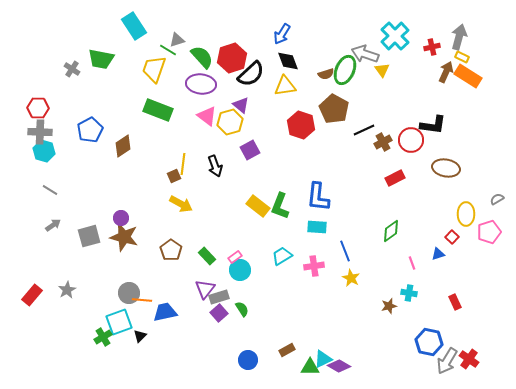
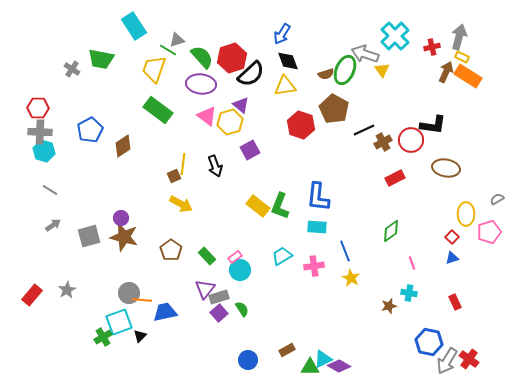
green rectangle at (158, 110): rotated 16 degrees clockwise
blue triangle at (438, 254): moved 14 px right, 4 px down
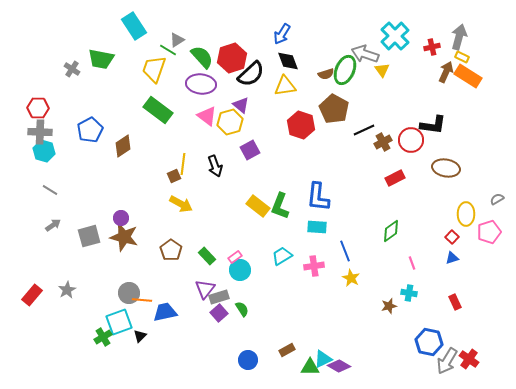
gray triangle at (177, 40): rotated 14 degrees counterclockwise
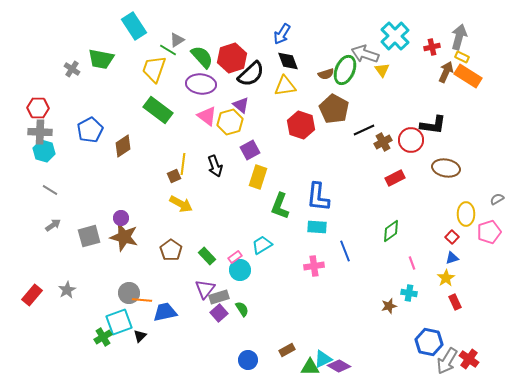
yellow rectangle at (258, 206): moved 29 px up; rotated 70 degrees clockwise
cyan trapezoid at (282, 256): moved 20 px left, 11 px up
yellow star at (351, 278): moved 95 px right; rotated 12 degrees clockwise
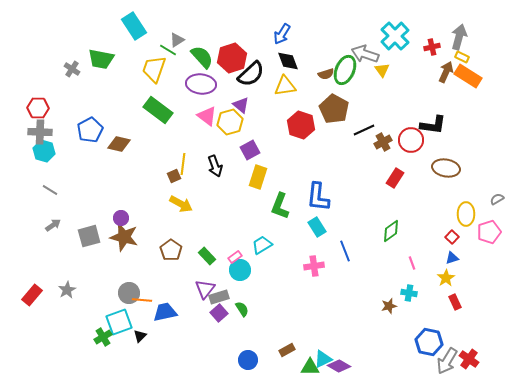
brown diamond at (123, 146): moved 4 px left, 2 px up; rotated 45 degrees clockwise
red rectangle at (395, 178): rotated 30 degrees counterclockwise
cyan rectangle at (317, 227): rotated 54 degrees clockwise
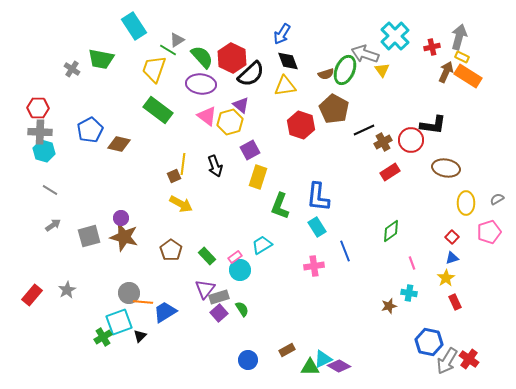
red hexagon at (232, 58): rotated 16 degrees counterclockwise
red rectangle at (395, 178): moved 5 px left, 6 px up; rotated 24 degrees clockwise
yellow ellipse at (466, 214): moved 11 px up
orange line at (142, 300): moved 1 px right, 2 px down
blue trapezoid at (165, 312): rotated 20 degrees counterclockwise
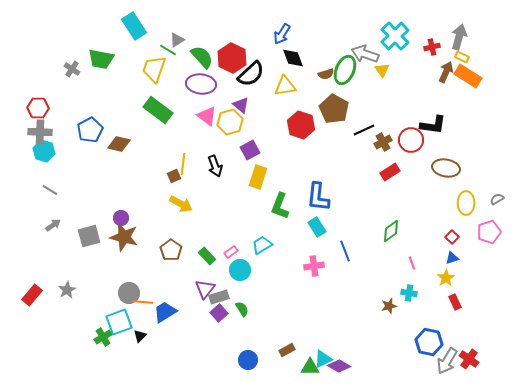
black diamond at (288, 61): moved 5 px right, 3 px up
pink rectangle at (235, 257): moved 4 px left, 5 px up
